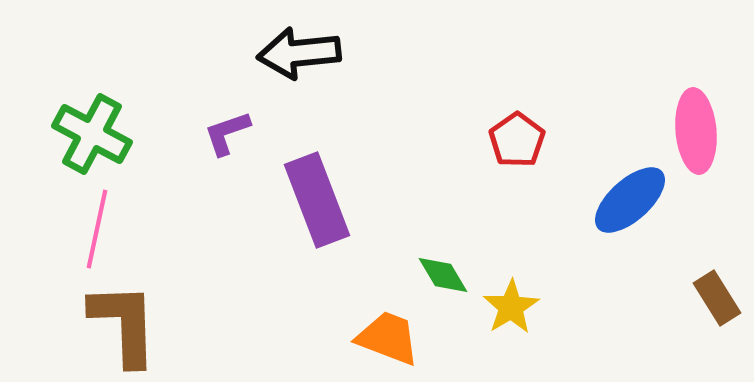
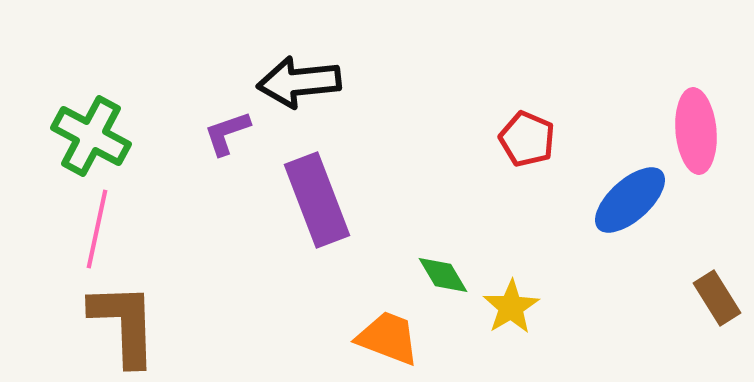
black arrow: moved 29 px down
green cross: moved 1 px left, 2 px down
red pentagon: moved 10 px right, 1 px up; rotated 14 degrees counterclockwise
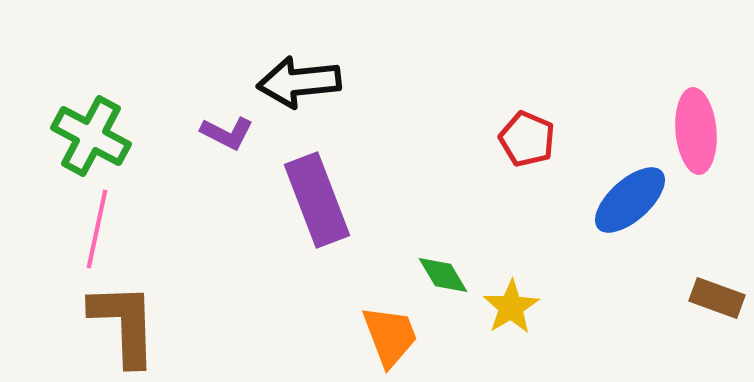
purple L-shape: rotated 134 degrees counterclockwise
brown rectangle: rotated 38 degrees counterclockwise
orange trapezoid: moved 2 px right, 2 px up; rotated 48 degrees clockwise
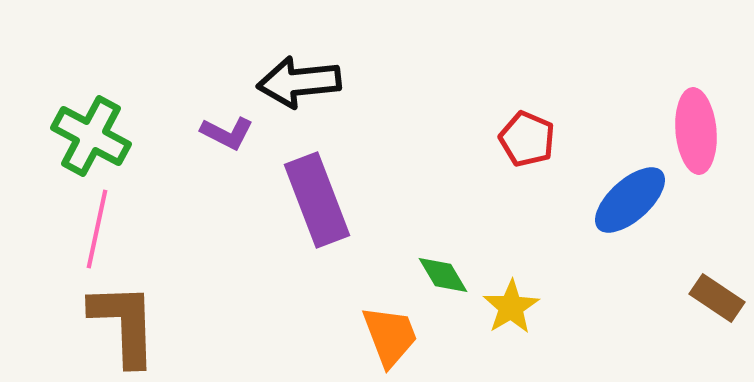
brown rectangle: rotated 14 degrees clockwise
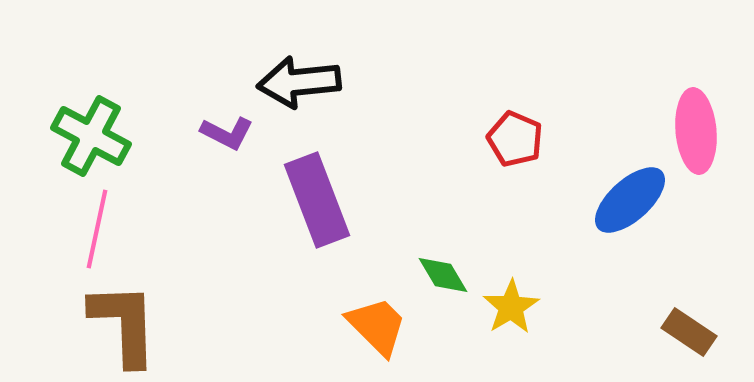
red pentagon: moved 12 px left
brown rectangle: moved 28 px left, 34 px down
orange trapezoid: moved 13 px left, 10 px up; rotated 24 degrees counterclockwise
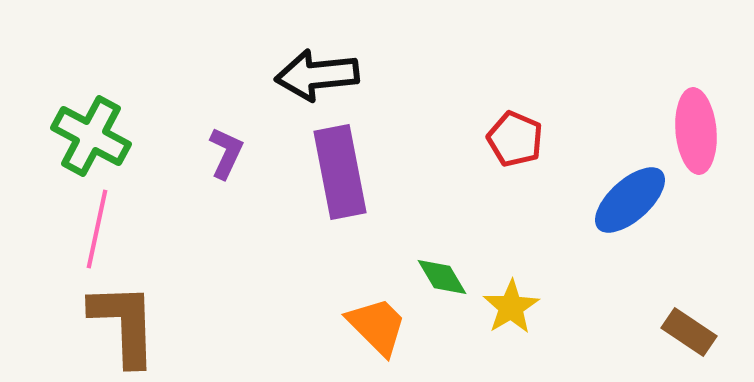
black arrow: moved 18 px right, 7 px up
purple L-shape: moved 1 px left, 20 px down; rotated 92 degrees counterclockwise
purple rectangle: moved 23 px right, 28 px up; rotated 10 degrees clockwise
green diamond: moved 1 px left, 2 px down
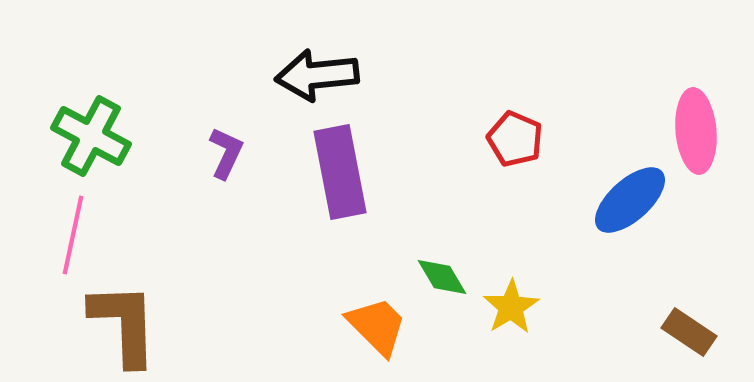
pink line: moved 24 px left, 6 px down
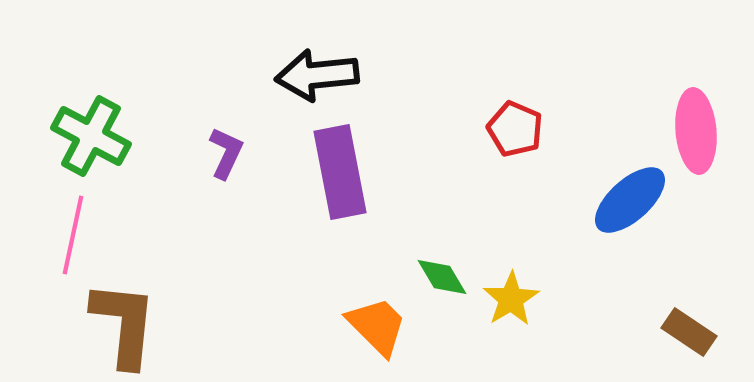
red pentagon: moved 10 px up
yellow star: moved 8 px up
brown L-shape: rotated 8 degrees clockwise
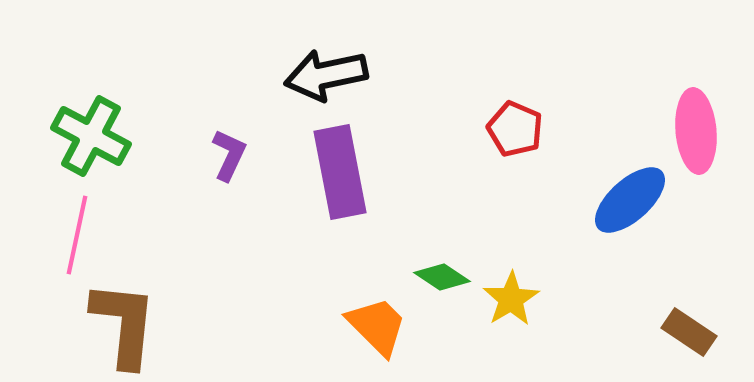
black arrow: moved 9 px right; rotated 6 degrees counterclockwise
purple L-shape: moved 3 px right, 2 px down
pink line: moved 4 px right
green diamond: rotated 26 degrees counterclockwise
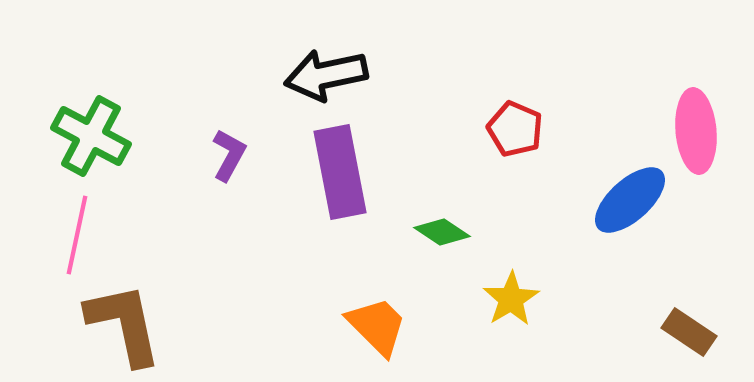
purple L-shape: rotated 4 degrees clockwise
green diamond: moved 45 px up
brown L-shape: rotated 18 degrees counterclockwise
